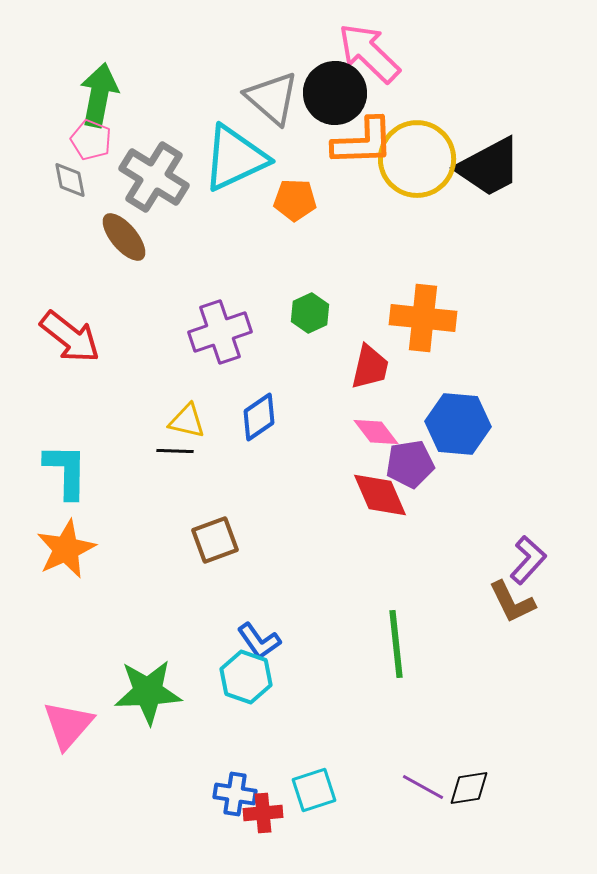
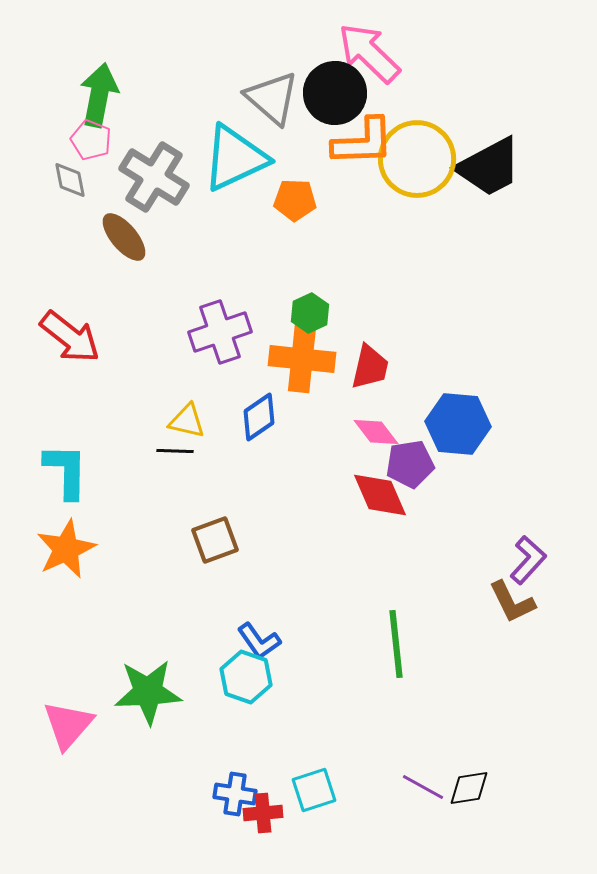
orange cross: moved 121 px left, 41 px down
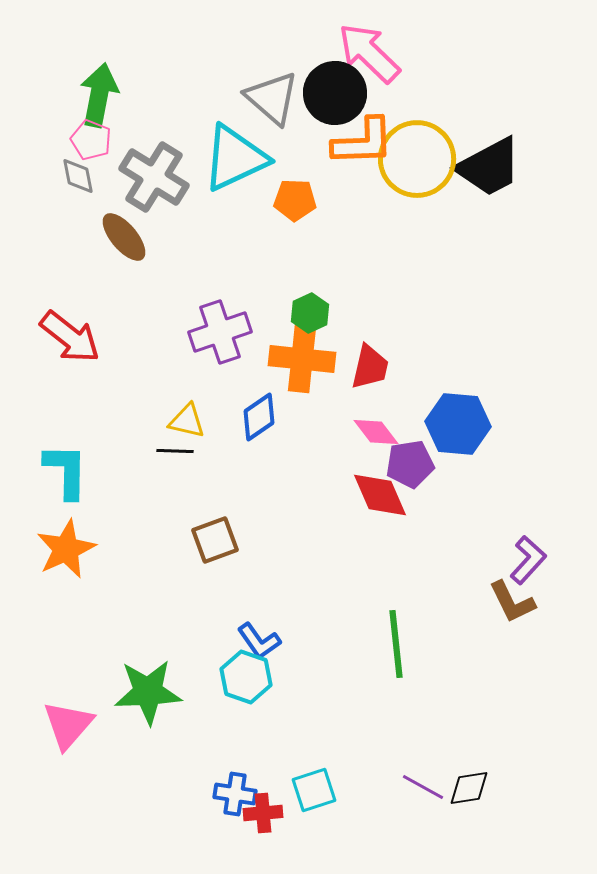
gray diamond: moved 8 px right, 4 px up
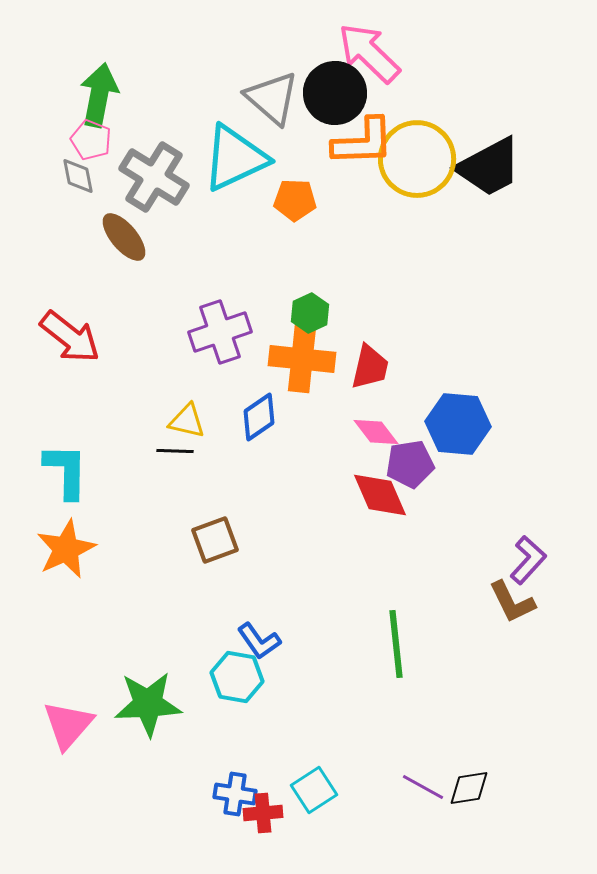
cyan hexagon: moved 9 px left; rotated 9 degrees counterclockwise
green star: moved 12 px down
cyan square: rotated 15 degrees counterclockwise
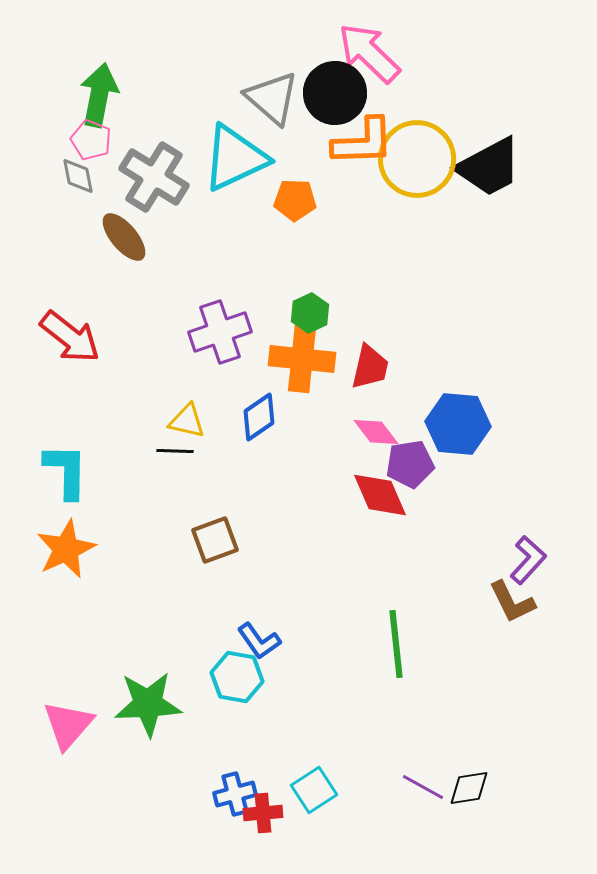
blue cross: rotated 24 degrees counterclockwise
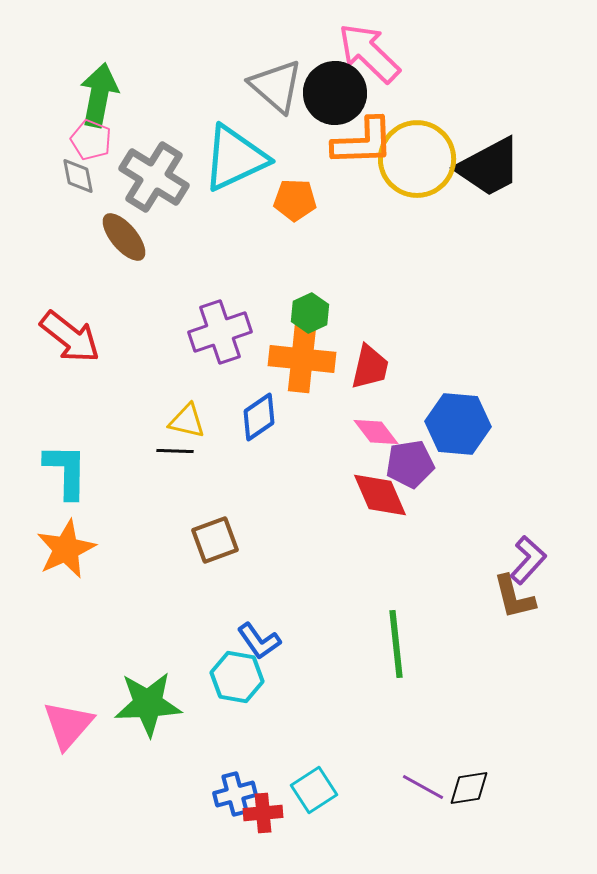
gray triangle: moved 4 px right, 12 px up
brown L-shape: moved 2 px right, 5 px up; rotated 12 degrees clockwise
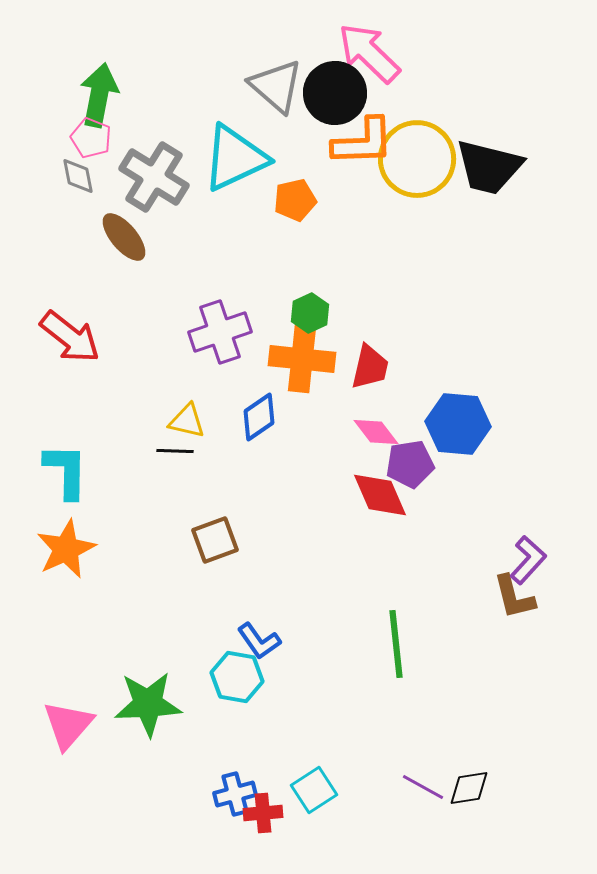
pink pentagon: moved 2 px up
black trapezoid: rotated 42 degrees clockwise
orange pentagon: rotated 15 degrees counterclockwise
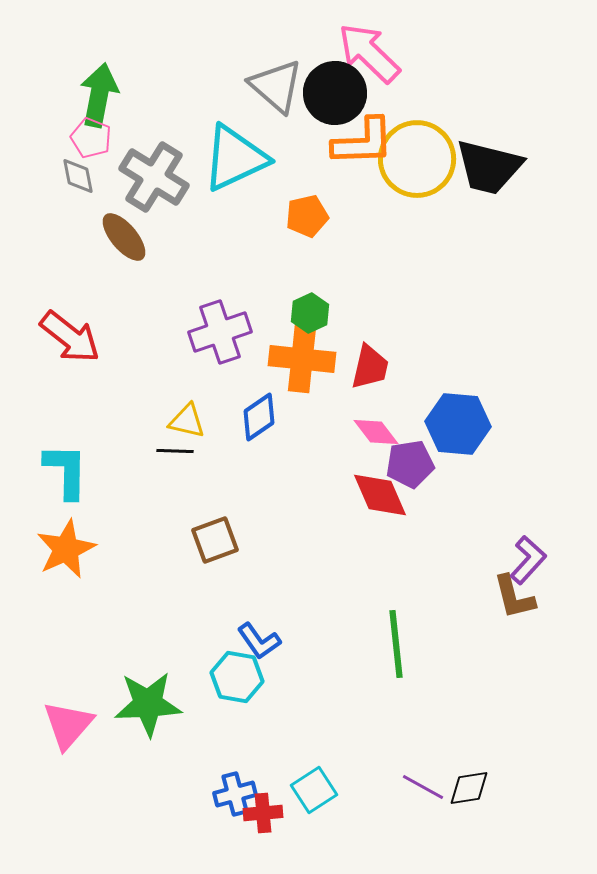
orange pentagon: moved 12 px right, 16 px down
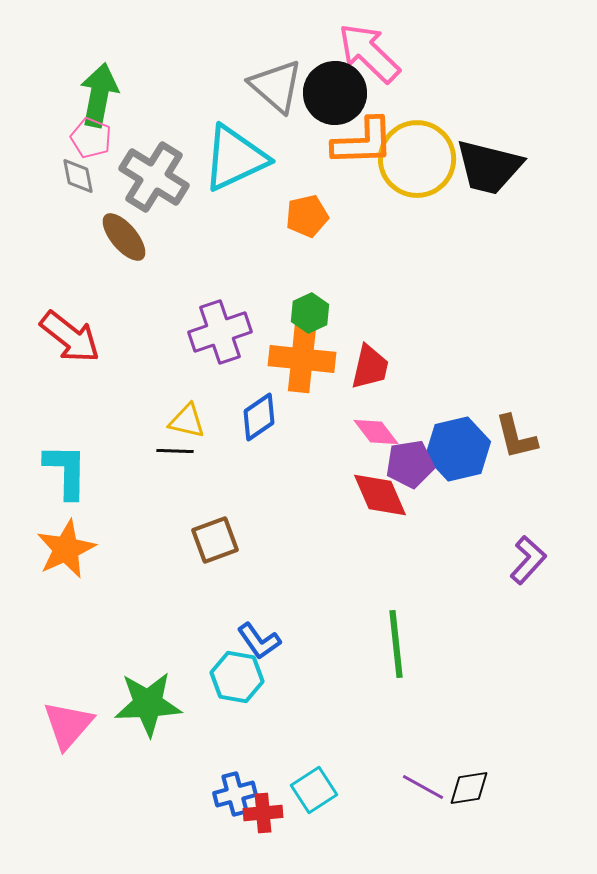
blue hexagon: moved 25 px down; rotated 18 degrees counterclockwise
brown L-shape: moved 2 px right, 160 px up
